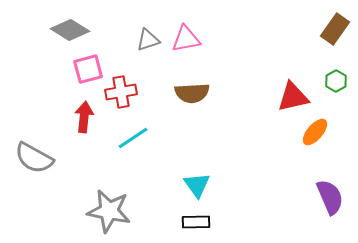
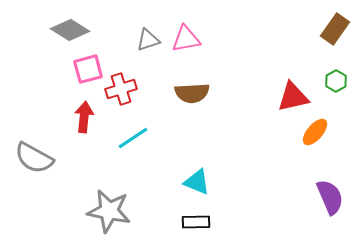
red cross: moved 3 px up; rotated 8 degrees counterclockwise
cyan triangle: moved 3 px up; rotated 32 degrees counterclockwise
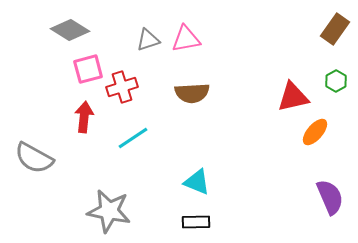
red cross: moved 1 px right, 2 px up
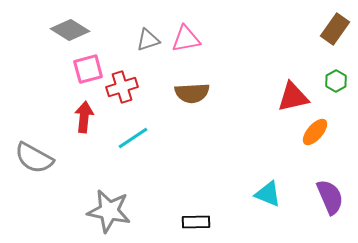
cyan triangle: moved 71 px right, 12 px down
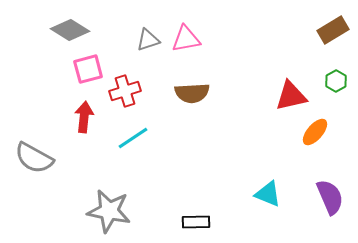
brown rectangle: moved 2 px left, 1 px down; rotated 24 degrees clockwise
red cross: moved 3 px right, 4 px down
red triangle: moved 2 px left, 1 px up
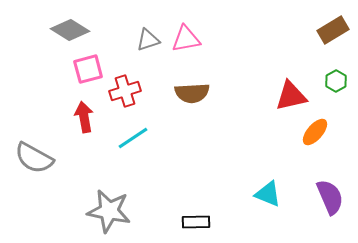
red arrow: rotated 16 degrees counterclockwise
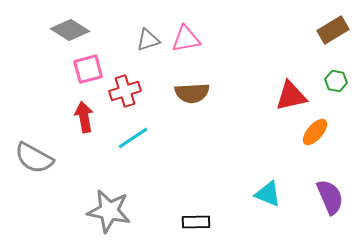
green hexagon: rotated 20 degrees counterclockwise
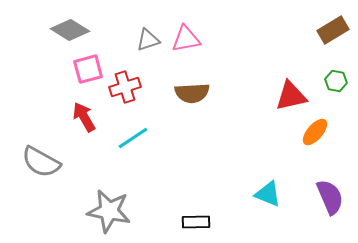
red cross: moved 4 px up
red arrow: rotated 20 degrees counterclockwise
gray semicircle: moved 7 px right, 4 px down
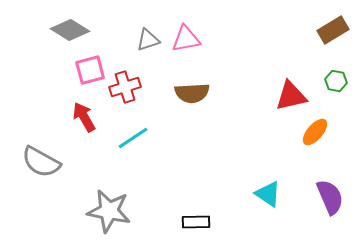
pink square: moved 2 px right, 1 px down
cyan triangle: rotated 12 degrees clockwise
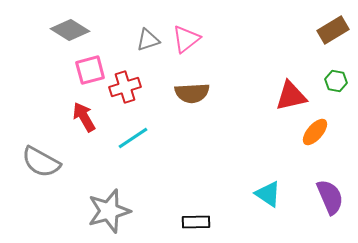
pink triangle: rotated 28 degrees counterclockwise
gray star: rotated 27 degrees counterclockwise
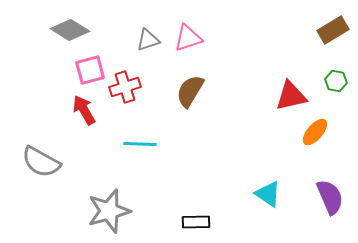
pink triangle: moved 2 px right, 1 px up; rotated 20 degrees clockwise
brown semicircle: moved 2 px left, 2 px up; rotated 124 degrees clockwise
red arrow: moved 7 px up
cyan line: moved 7 px right, 6 px down; rotated 36 degrees clockwise
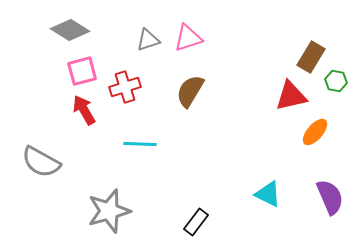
brown rectangle: moved 22 px left, 27 px down; rotated 28 degrees counterclockwise
pink square: moved 8 px left, 1 px down
cyan triangle: rotated 8 degrees counterclockwise
black rectangle: rotated 52 degrees counterclockwise
